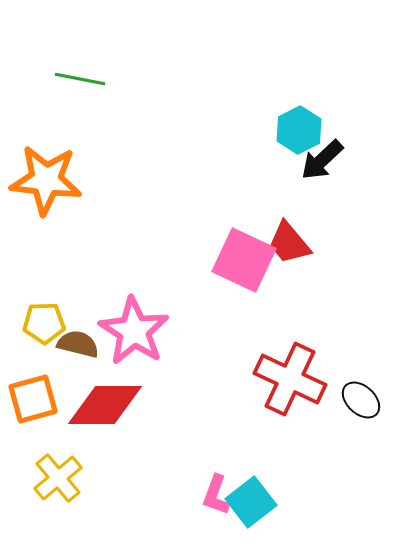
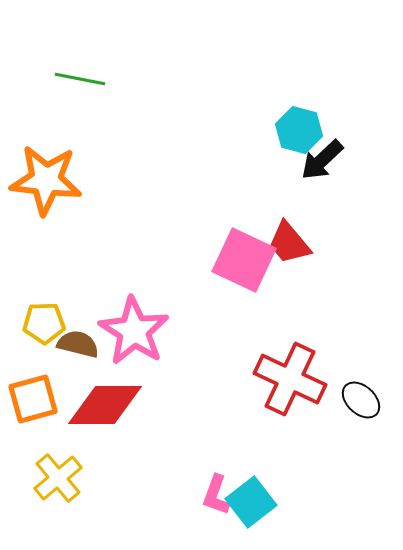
cyan hexagon: rotated 18 degrees counterclockwise
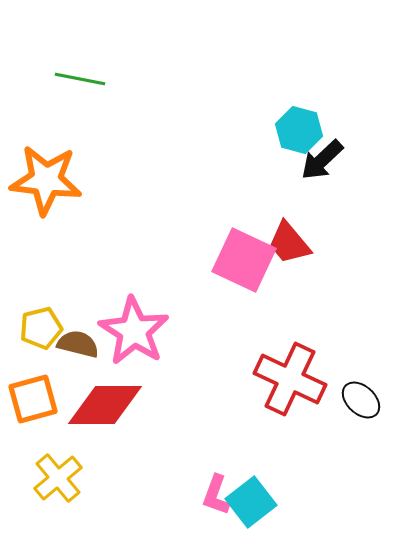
yellow pentagon: moved 3 px left, 5 px down; rotated 12 degrees counterclockwise
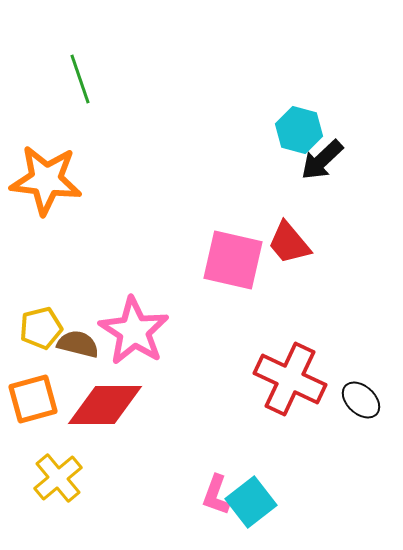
green line: rotated 60 degrees clockwise
pink square: moved 11 px left; rotated 12 degrees counterclockwise
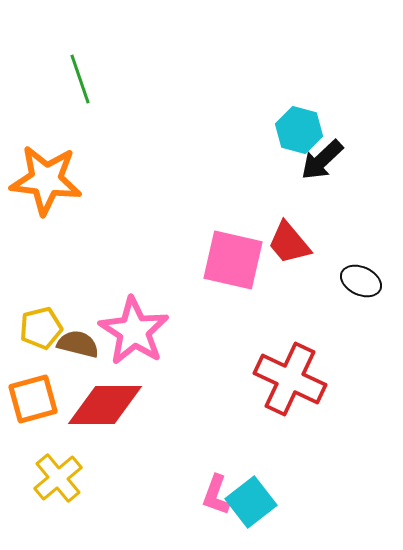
black ellipse: moved 119 px up; rotated 18 degrees counterclockwise
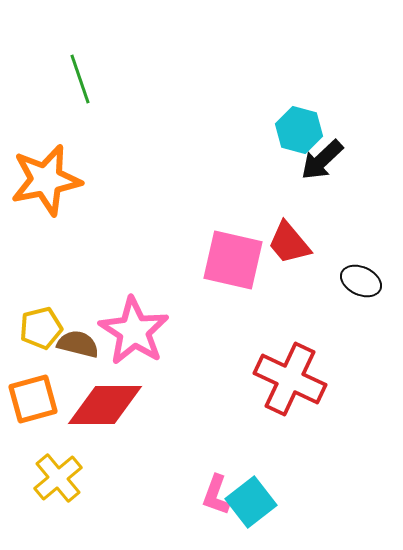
orange star: rotated 18 degrees counterclockwise
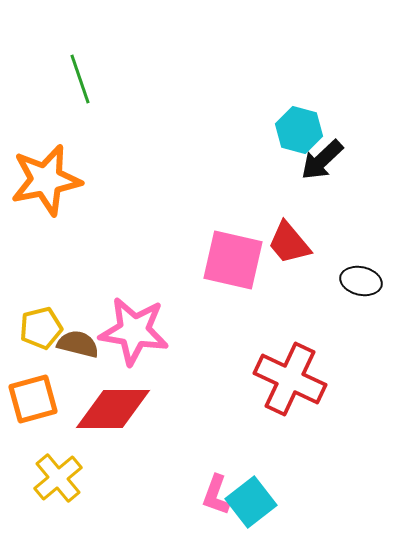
black ellipse: rotated 12 degrees counterclockwise
pink star: rotated 24 degrees counterclockwise
red diamond: moved 8 px right, 4 px down
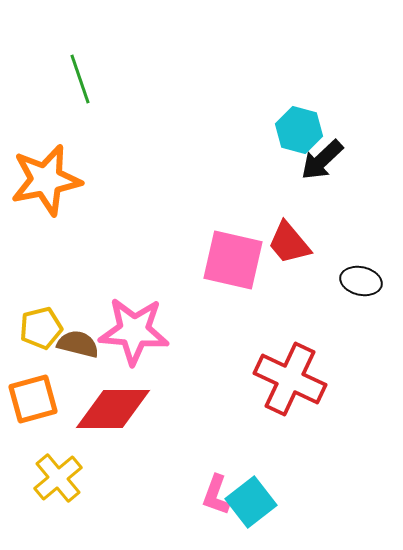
pink star: rotated 4 degrees counterclockwise
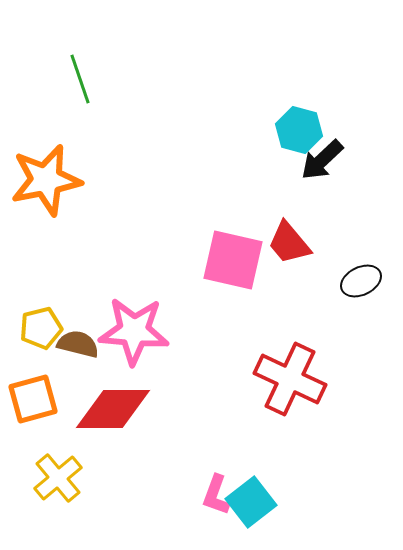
black ellipse: rotated 39 degrees counterclockwise
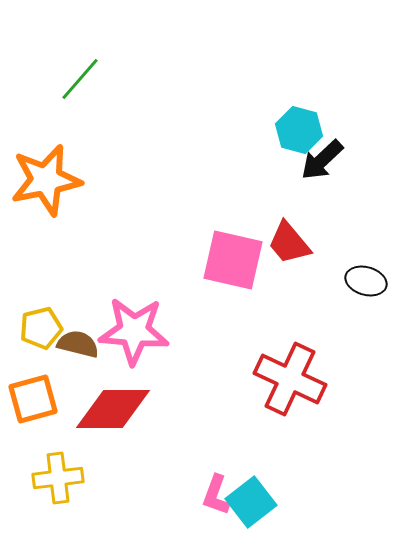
green line: rotated 60 degrees clockwise
black ellipse: moved 5 px right; rotated 42 degrees clockwise
yellow cross: rotated 33 degrees clockwise
